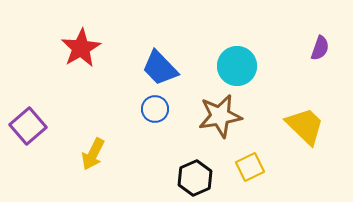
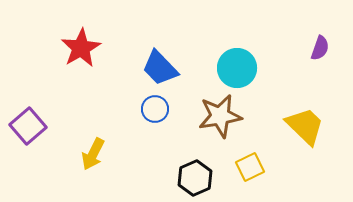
cyan circle: moved 2 px down
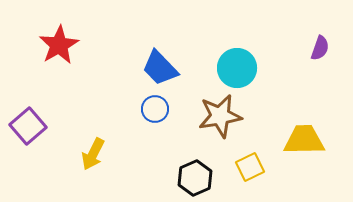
red star: moved 22 px left, 3 px up
yellow trapezoid: moved 1 px left, 14 px down; rotated 45 degrees counterclockwise
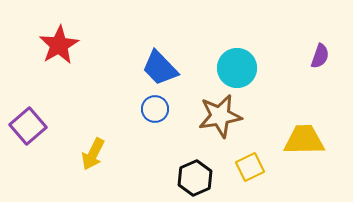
purple semicircle: moved 8 px down
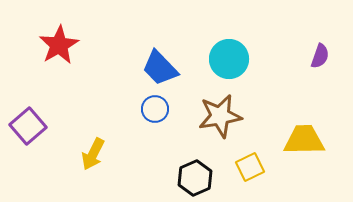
cyan circle: moved 8 px left, 9 px up
